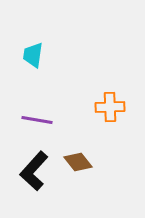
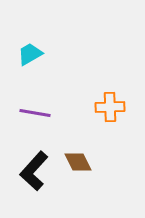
cyan trapezoid: moved 3 px left, 1 px up; rotated 52 degrees clockwise
purple line: moved 2 px left, 7 px up
brown diamond: rotated 12 degrees clockwise
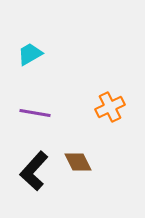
orange cross: rotated 24 degrees counterclockwise
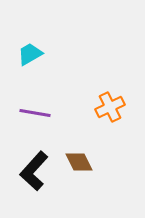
brown diamond: moved 1 px right
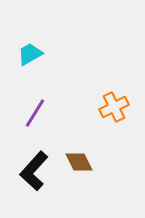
orange cross: moved 4 px right
purple line: rotated 68 degrees counterclockwise
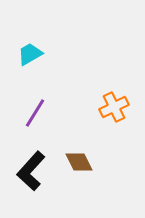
black L-shape: moved 3 px left
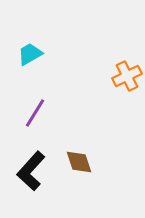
orange cross: moved 13 px right, 31 px up
brown diamond: rotated 8 degrees clockwise
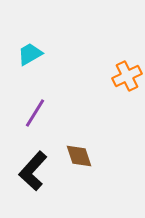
brown diamond: moved 6 px up
black L-shape: moved 2 px right
